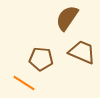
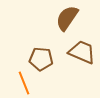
orange line: rotated 35 degrees clockwise
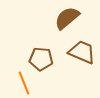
brown semicircle: rotated 16 degrees clockwise
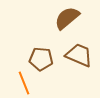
brown trapezoid: moved 3 px left, 3 px down
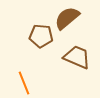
brown trapezoid: moved 2 px left, 2 px down
brown pentagon: moved 23 px up
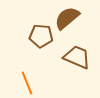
orange line: moved 3 px right
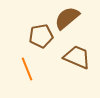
brown pentagon: rotated 15 degrees counterclockwise
orange line: moved 14 px up
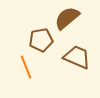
brown pentagon: moved 4 px down
orange line: moved 1 px left, 2 px up
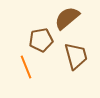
brown trapezoid: moved 1 px left, 1 px up; rotated 52 degrees clockwise
